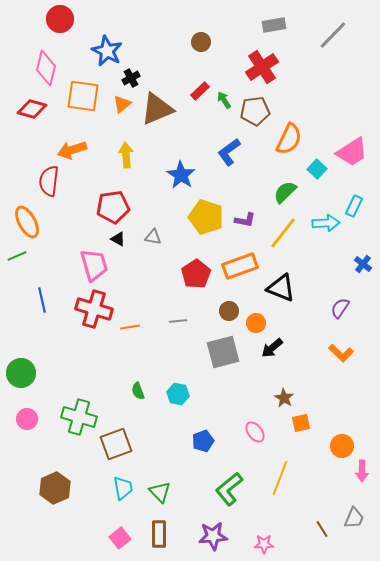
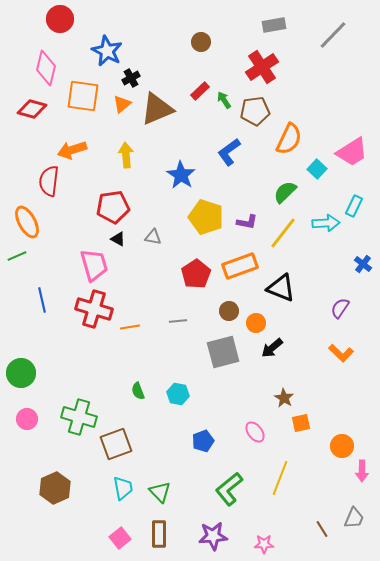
purple L-shape at (245, 220): moved 2 px right, 2 px down
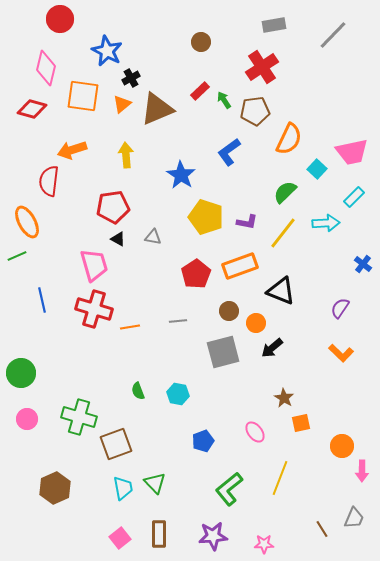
pink trapezoid at (352, 152): rotated 20 degrees clockwise
cyan rectangle at (354, 206): moved 9 px up; rotated 20 degrees clockwise
black triangle at (281, 288): moved 3 px down
green triangle at (160, 492): moved 5 px left, 9 px up
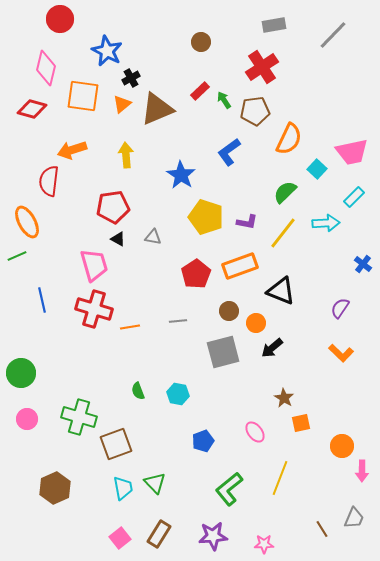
brown rectangle at (159, 534): rotated 32 degrees clockwise
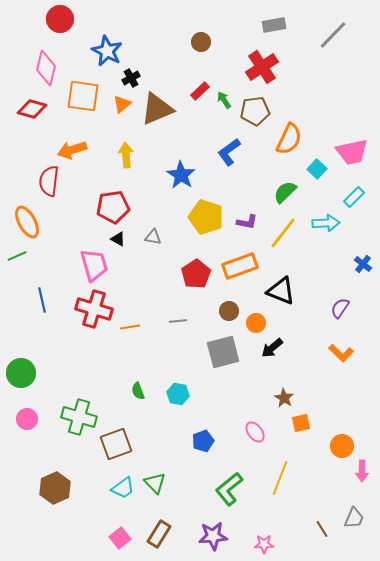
cyan trapezoid at (123, 488): rotated 65 degrees clockwise
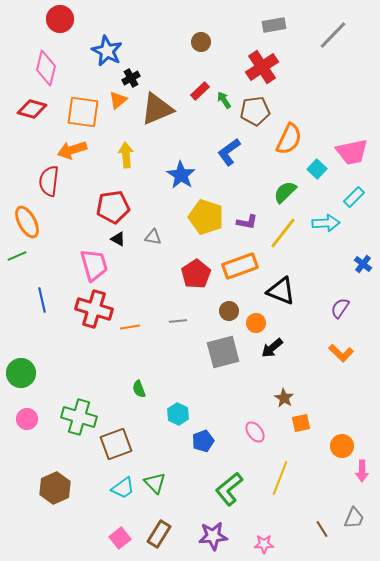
orange square at (83, 96): moved 16 px down
orange triangle at (122, 104): moved 4 px left, 4 px up
green semicircle at (138, 391): moved 1 px right, 2 px up
cyan hexagon at (178, 394): moved 20 px down; rotated 15 degrees clockwise
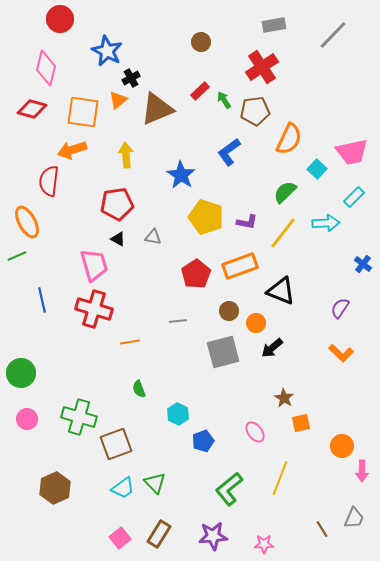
red pentagon at (113, 207): moved 4 px right, 3 px up
orange line at (130, 327): moved 15 px down
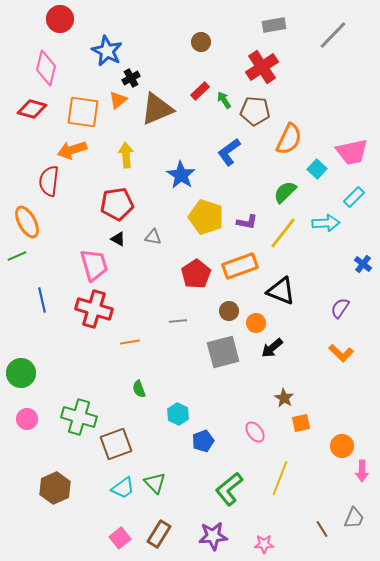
brown pentagon at (255, 111): rotated 12 degrees clockwise
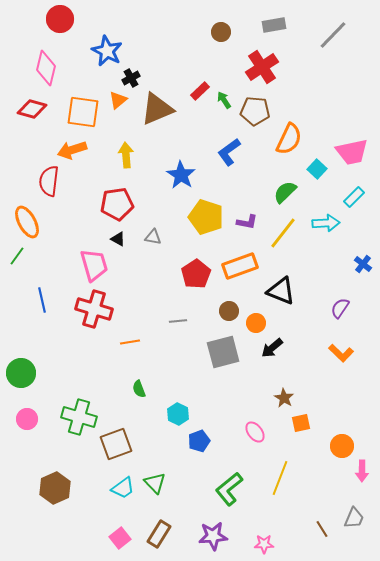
brown circle at (201, 42): moved 20 px right, 10 px up
green line at (17, 256): rotated 30 degrees counterclockwise
blue pentagon at (203, 441): moved 4 px left
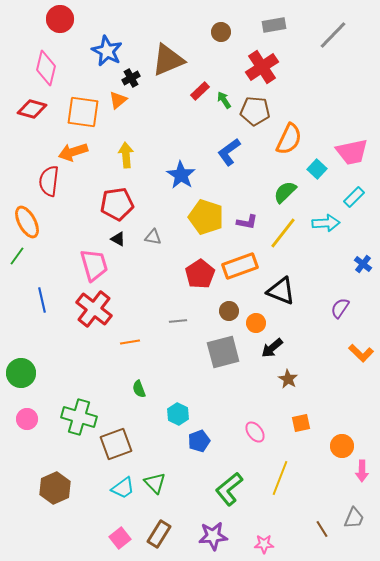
brown triangle at (157, 109): moved 11 px right, 49 px up
orange arrow at (72, 150): moved 1 px right, 2 px down
red pentagon at (196, 274): moved 4 px right
red cross at (94, 309): rotated 21 degrees clockwise
orange L-shape at (341, 353): moved 20 px right
brown star at (284, 398): moved 4 px right, 19 px up
